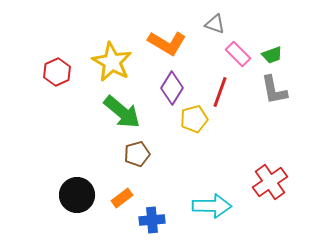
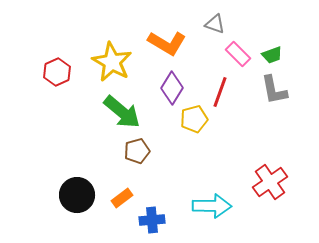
brown pentagon: moved 3 px up
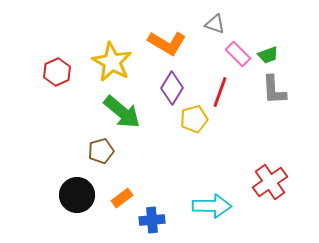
green trapezoid: moved 4 px left
gray L-shape: rotated 8 degrees clockwise
brown pentagon: moved 36 px left
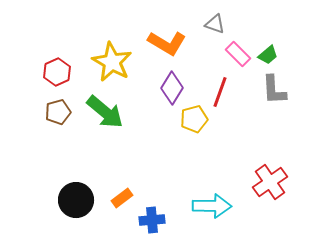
green trapezoid: rotated 20 degrees counterclockwise
green arrow: moved 17 px left
brown pentagon: moved 43 px left, 39 px up
black circle: moved 1 px left, 5 px down
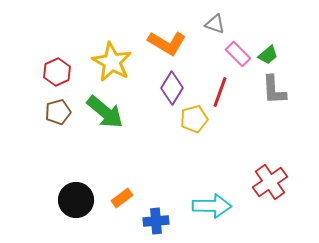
blue cross: moved 4 px right, 1 px down
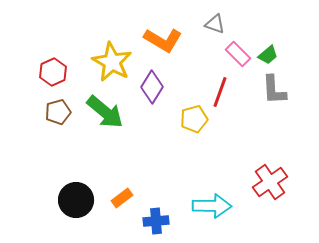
orange L-shape: moved 4 px left, 3 px up
red hexagon: moved 4 px left
purple diamond: moved 20 px left, 1 px up
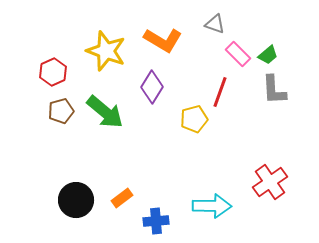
yellow star: moved 6 px left, 11 px up; rotated 9 degrees counterclockwise
brown pentagon: moved 3 px right, 1 px up
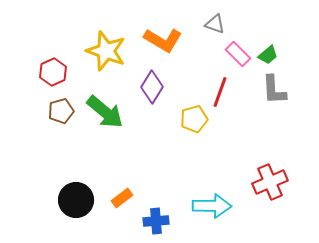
red cross: rotated 12 degrees clockwise
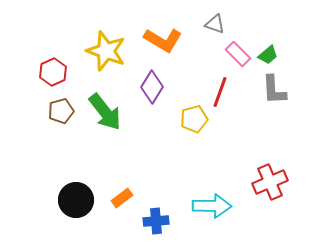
green arrow: rotated 12 degrees clockwise
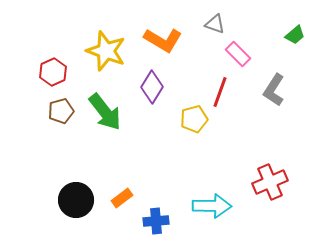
green trapezoid: moved 27 px right, 20 px up
gray L-shape: rotated 36 degrees clockwise
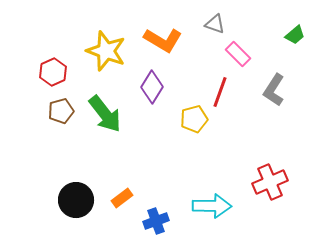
green arrow: moved 2 px down
blue cross: rotated 15 degrees counterclockwise
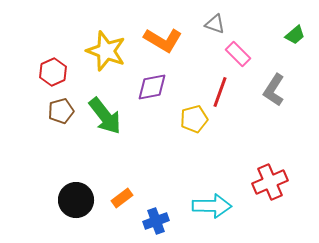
purple diamond: rotated 48 degrees clockwise
green arrow: moved 2 px down
